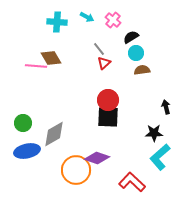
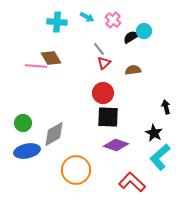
cyan circle: moved 8 px right, 22 px up
brown semicircle: moved 9 px left
red circle: moved 5 px left, 7 px up
black star: rotated 30 degrees clockwise
purple diamond: moved 19 px right, 13 px up
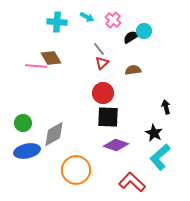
red triangle: moved 2 px left
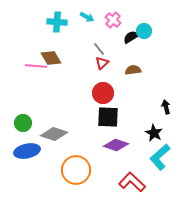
gray diamond: rotated 48 degrees clockwise
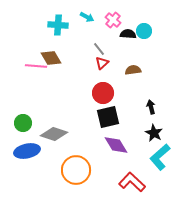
cyan cross: moved 1 px right, 3 px down
black semicircle: moved 3 px left, 3 px up; rotated 35 degrees clockwise
black arrow: moved 15 px left
black square: rotated 15 degrees counterclockwise
purple diamond: rotated 40 degrees clockwise
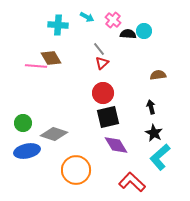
brown semicircle: moved 25 px right, 5 px down
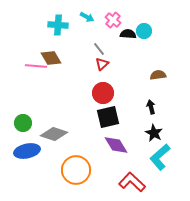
red triangle: moved 1 px down
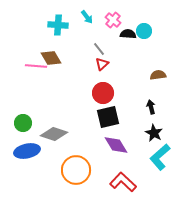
cyan arrow: rotated 24 degrees clockwise
red L-shape: moved 9 px left
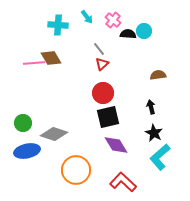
pink line: moved 2 px left, 3 px up; rotated 10 degrees counterclockwise
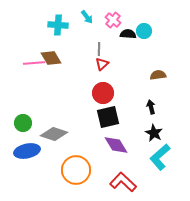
gray line: rotated 40 degrees clockwise
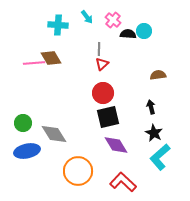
gray diamond: rotated 40 degrees clockwise
orange circle: moved 2 px right, 1 px down
